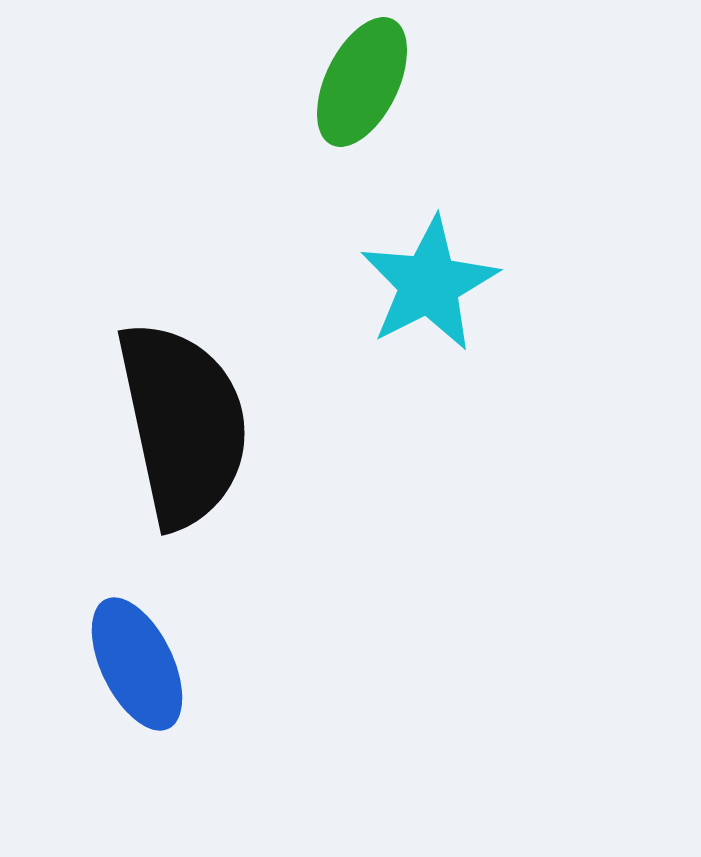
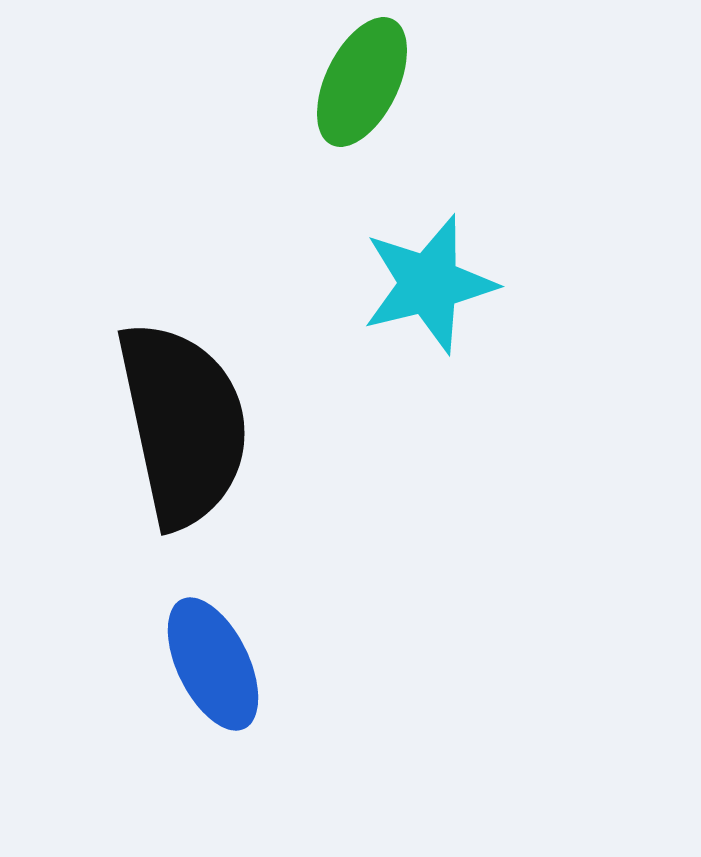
cyan star: rotated 13 degrees clockwise
blue ellipse: moved 76 px right
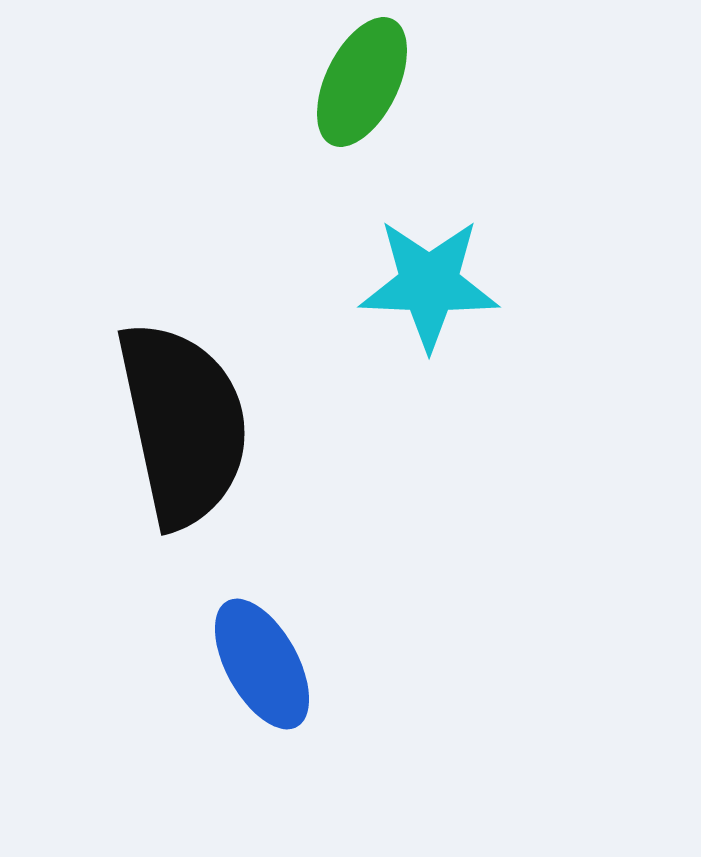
cyan star: rotated 16 degrees clockwise
blue ellipse: moved 49 px right; rotated 3 degrees counterclockwise
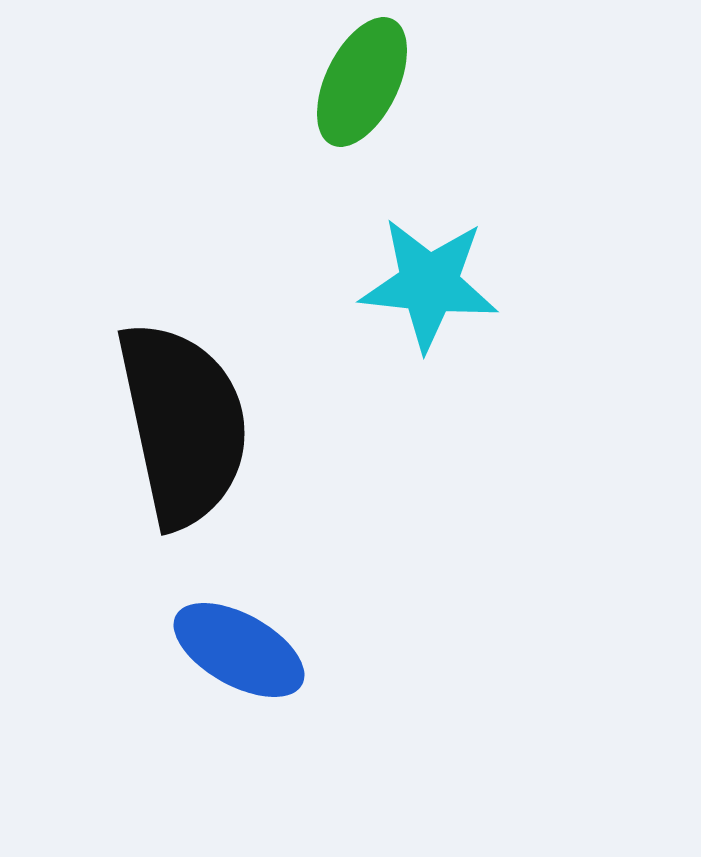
cyan star: rotated 4 degrees clockwise
blue ellipse: moved 23 px left, 14 px up; rotated 32 degrees counterclockwise
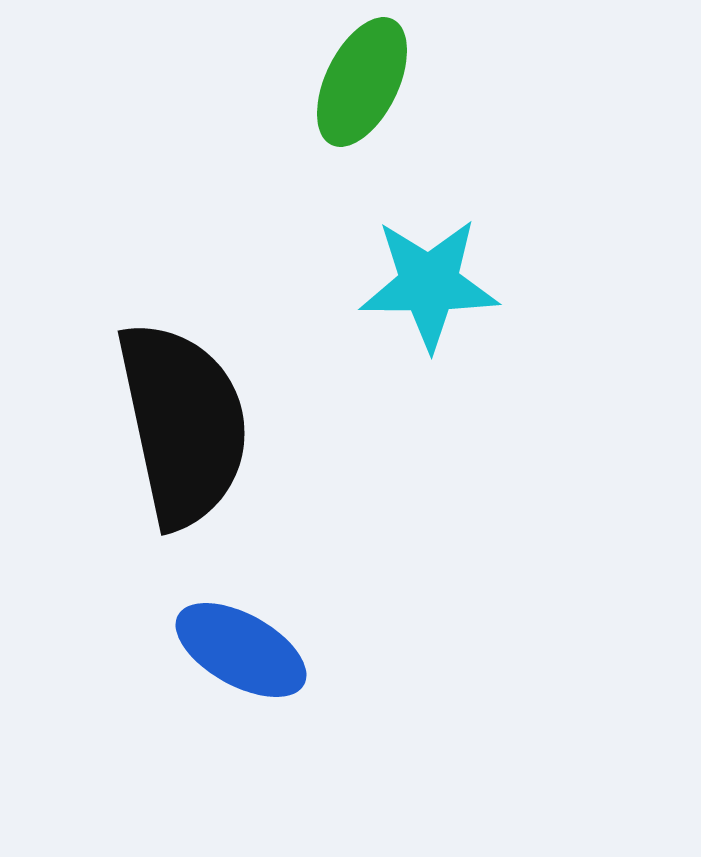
cyan star: rotated 6 degrees counterclockwise
blue ellipse: moved 2 px right
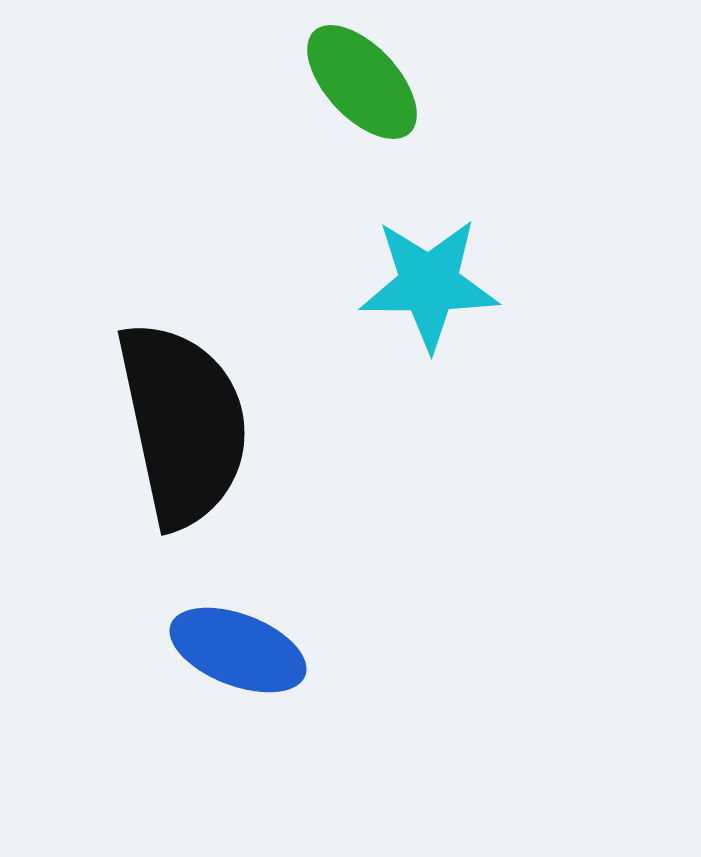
green ellipse: rotated 69 degrees counterclockwise
blue ellipse: moved 3 px left; rotated 8 degrees counterclockwise
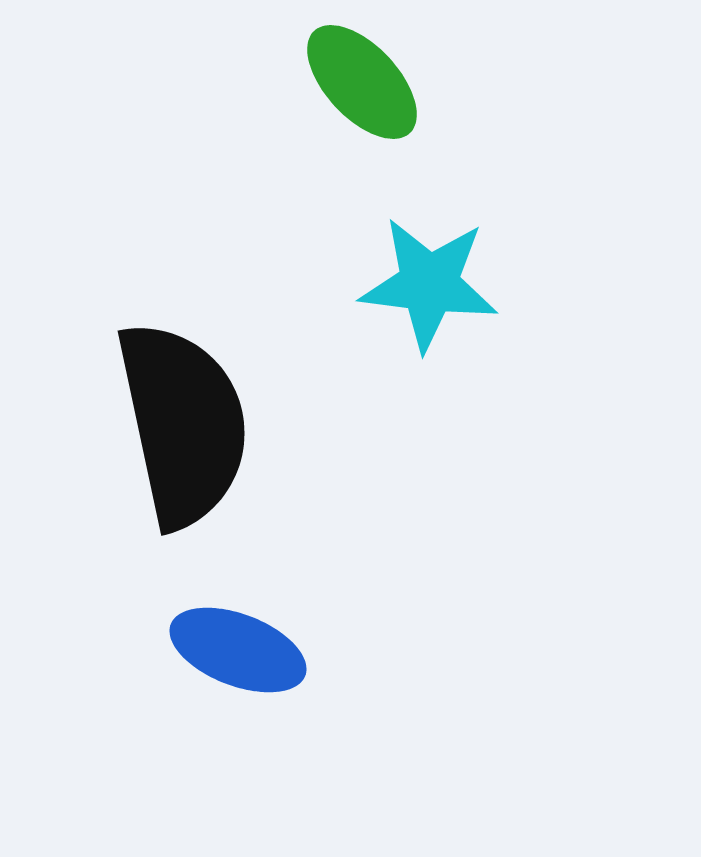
cyan star: rotated 7 degrees clockwise
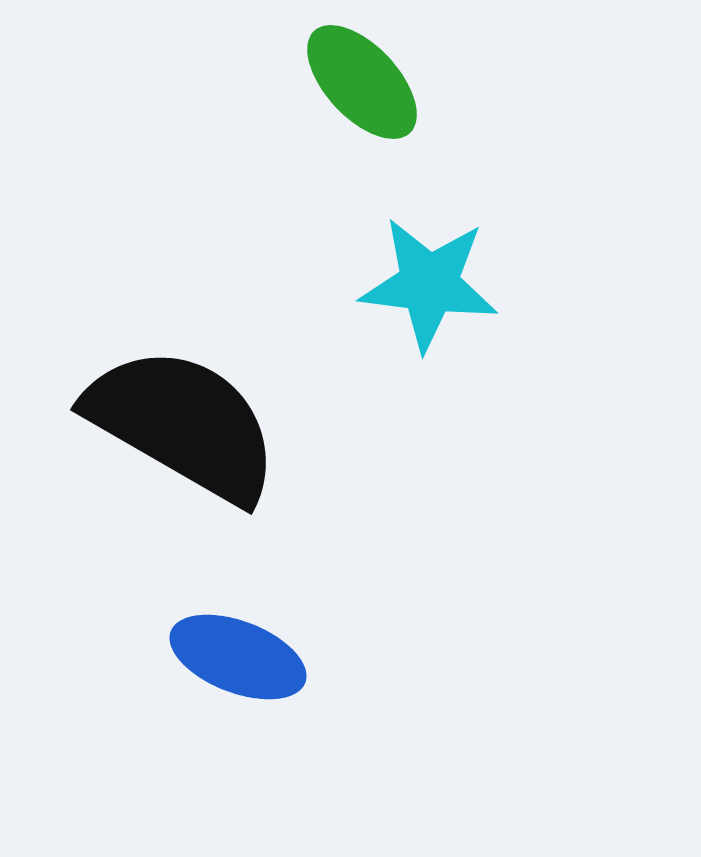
black semicircle: rotated 48 degrees counterclockwise
blue ellipse: moved 7 px down
